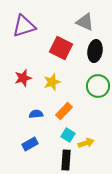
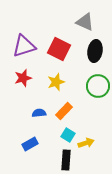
purple triangle: moved 20 px down
red square: moved 2 px left, 1 px down
yellow star: moved 4 px right
blue semicircle: moved 3 px right, 1 px up
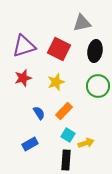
gray triangle: moved 3 px left, 1 px down; rotated 36 degrees counterclockwise
blue semicircle: rotated 64 degrees clockwise
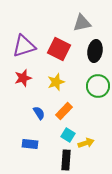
blue rectangle: rotated 35 degrees clockwise
